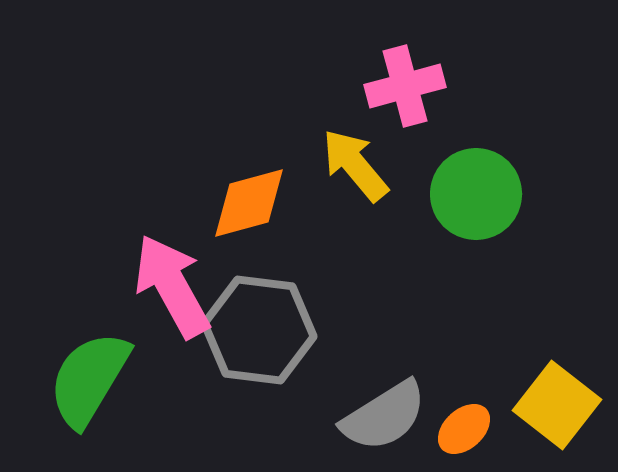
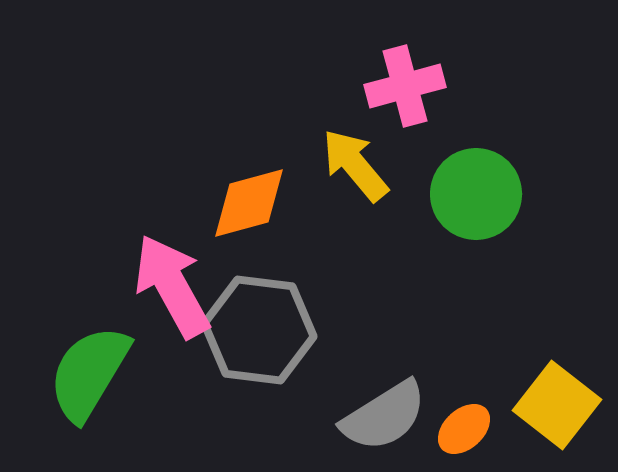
green semicircle: moved 6 px up
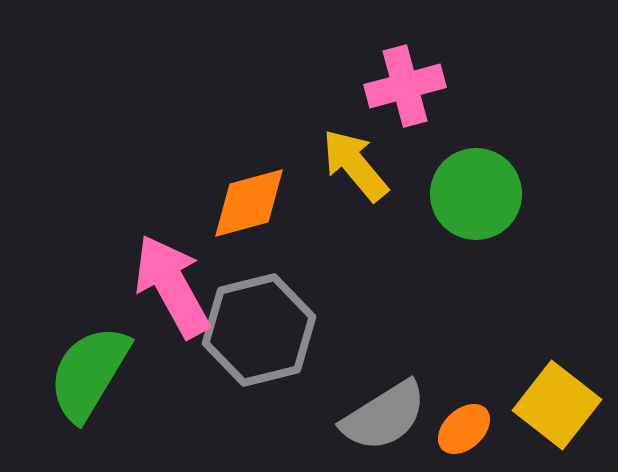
gray hexagon: rotated 21 degrees counterclockwise
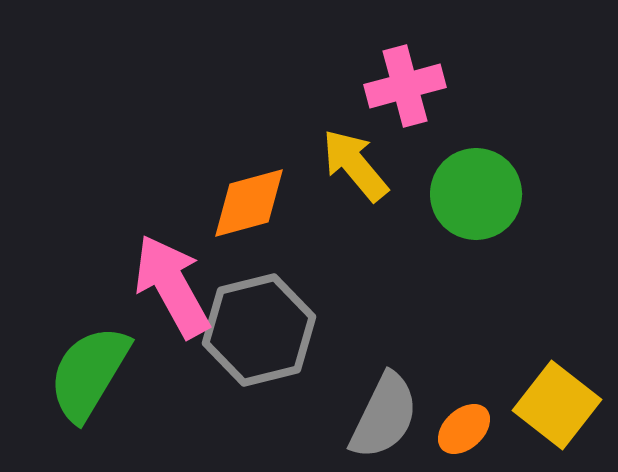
gray semicircle: rotated 32 degrees counterclockwise
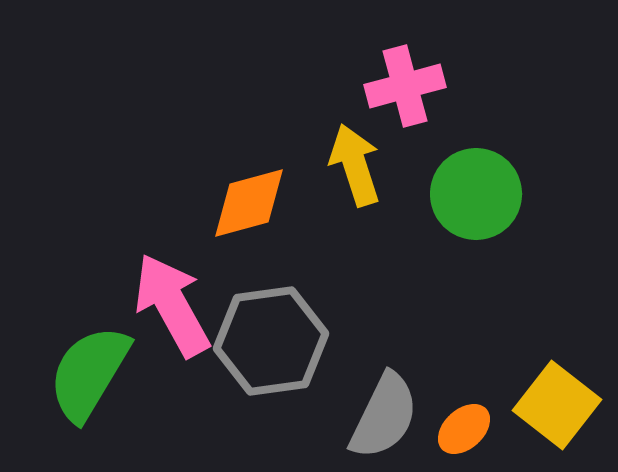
yellow arrow: rotated 22 degrees clockwise
pink arrow: moved 19 px down
gray hexagon: moved 12 px right, 11 px down; rotated 6 degrees clockwise
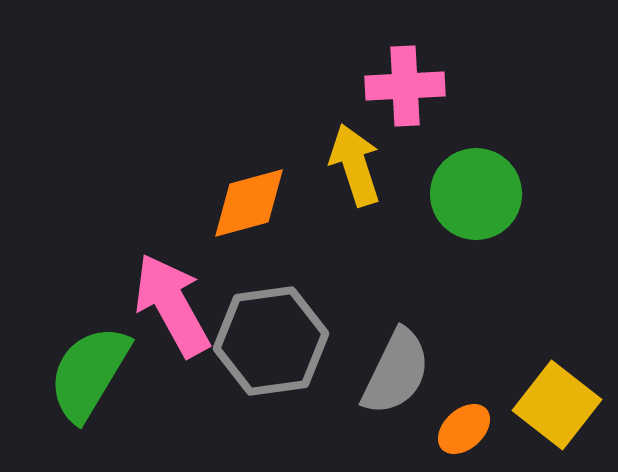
pink cross: rotated 12 degrees clockwise
gray semicircle: moved 12 px right, 44 px up
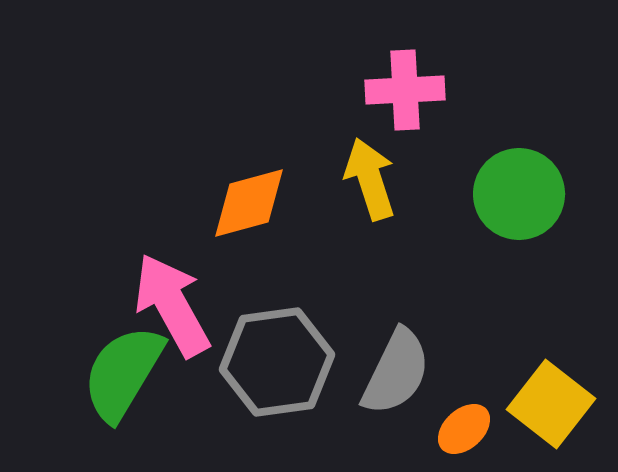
pink cross: moved 4 px down
yellow arrow: moved 15 px right, 14 px down
green circle: moved 43 px right
gray hexagon: moved 6 px right, 21 px down
green semicircle: moved 34 px right
yellow square: moved 6 px left, 1 px up
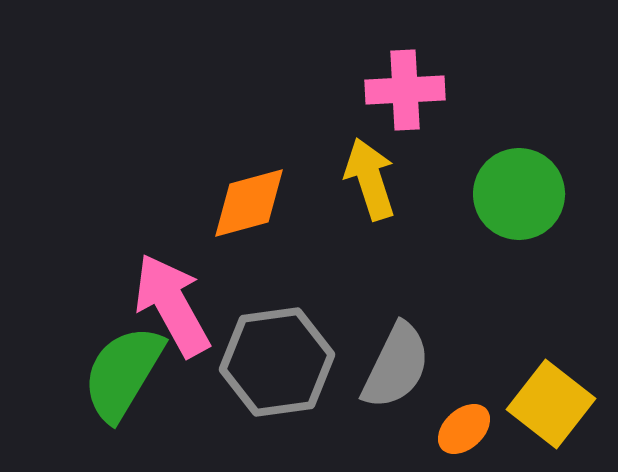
gray semicircle: moved 6 px up
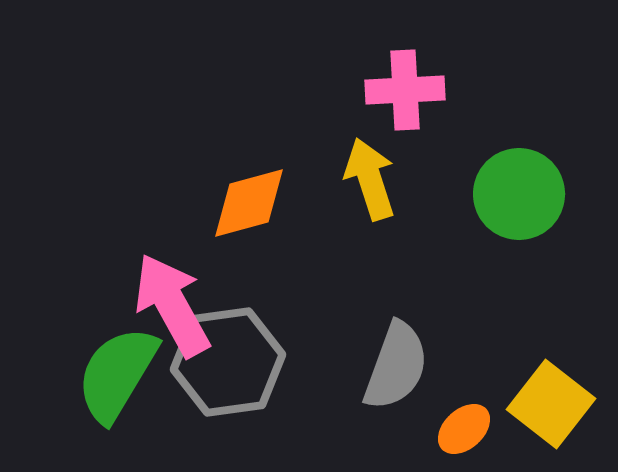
gray hexagon: moved 49 px left
gray semicircle: rotated 6 degrees counterclockwise
green semicircle: moved 6 px left, 1 px down
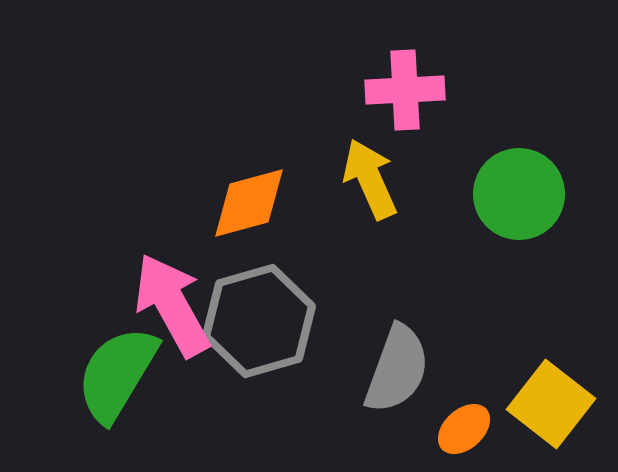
yellow arrow: rotated 6 degrees counterclockwise
gray hexagon: moved 31 px right, 41 px up; rotated 8 degrees counterclockwise
gray semicircle: moved 1 px right, 3 px down
